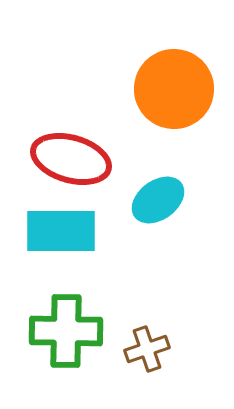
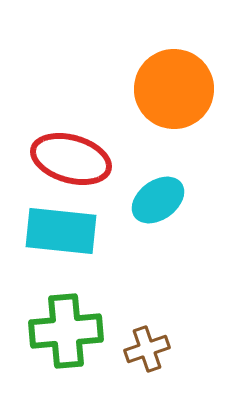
cyan rectangle: rotated 6 degrees clockwise
green cross: rotated 6 degrees counterclockwise
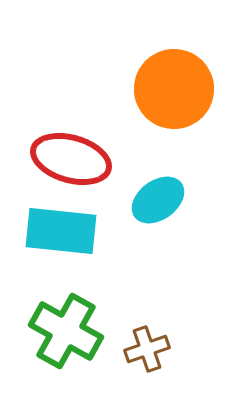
green cross: rotated 34 degrees clockwise
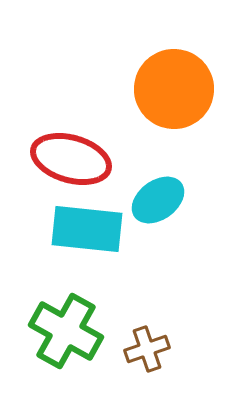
cyan rectangle: moved 26 px right, 2 px up
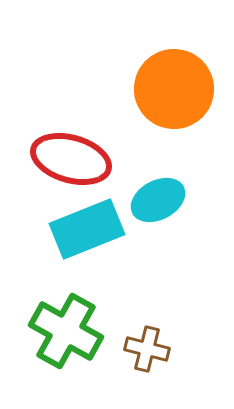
cyan ellipse: rotated 8 degrees clockwise
cyan rectangle: rotated 28 degrees counterclockwise
brown cross: rotated 33 degrees clockwise
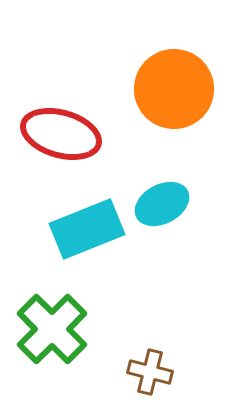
red ellipse: moved 10 px left, 25 px up
cyan ellipse: moved 4 px right, 4 px down
green cross: moved 14 px left, 2 px up; rotated 16 degrees clockwise
brown cross: moved 3 px right, 23 px down
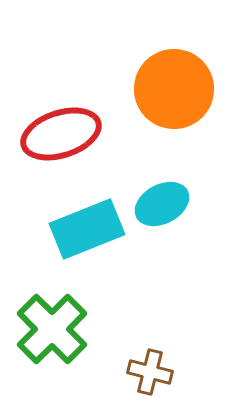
red ellipse: rotated 34 degrees counterclockwise
